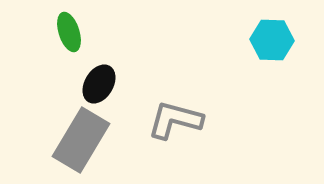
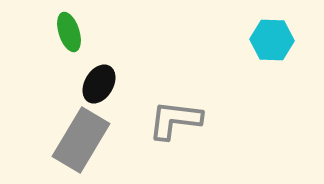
gray L-shape: rotated 8 degrees counterclockwise
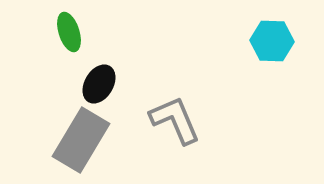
cyan hexagon: moved 1 px down
gray L-shape: rotated 60 degrees clockwise
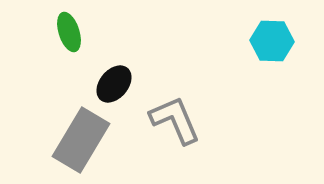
black ellipse: moved 15 px right; rotated 9 degrees clockwise
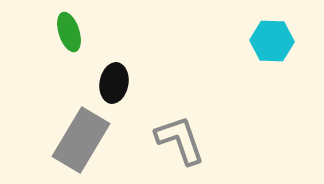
black ellipse: moved 1 px up; rotated 30 degrees counterclockwise
gray L-shape: moved 5 px right, 20 px down; rotated 4 degrees clockwise
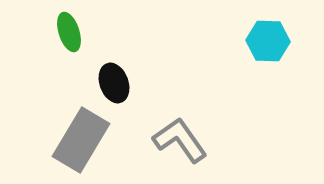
cyan hexagon: moved 4 px left
black ellipse: rotated 30 degrees counterclockwise
gray L-shape: rotated 16 degrees counterclockwise
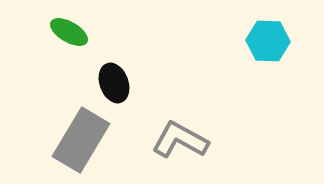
green ellipse: rotated 42 degrees counterclockwise
gray L-shape: rotated 26 degrees counterclockwise
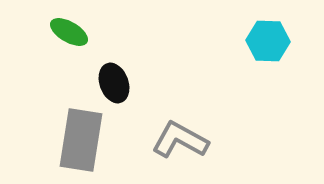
gray rectangle: rotated 22 degrees counterclockwise
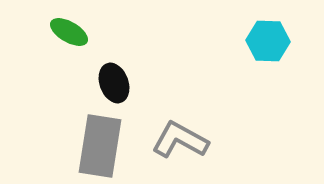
gray rectangle: moved 19 px right, 6 px down
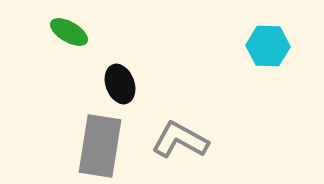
cyan hexagon: moved 5 px down
black ellipse: moved 6 px right, 1 px down
